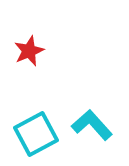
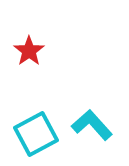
red star: rotated 12 degrees counterclockwise
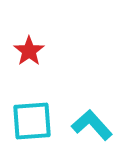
cyan square: moved 4 px left, 13 px up; rotated 24 degrees clockwise
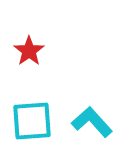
cyan L-shape: moved 3 px up
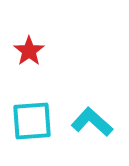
cyan L-shape: rotated 6 degrees counterclockwise
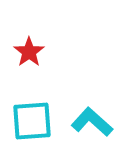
red star: moved 1 px down
